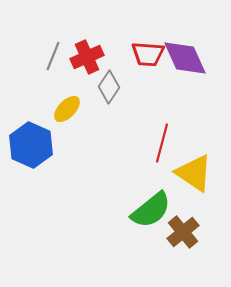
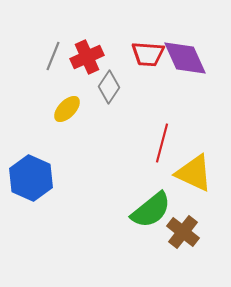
blue hexagon: moved 33 px down
yellow triangle: rotated 9 degrees counterclockwise
brown cross: rotated 12 degrees counterclockwise
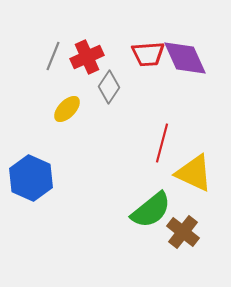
red trapezoid: rotated 8 degrees counterclockwise
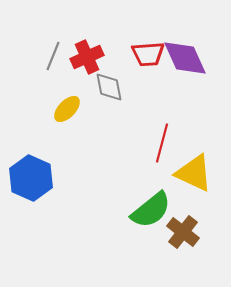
gray diamond: rotated 44 degrees counterclockwise
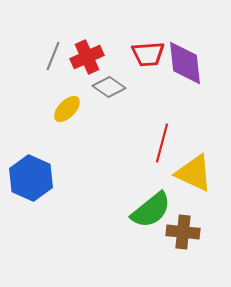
purple diamond: moved 5 px down; rotated 18 degrees clockwise
gray diamond: rotated 44 degrees counterclockwise
brown cross: rotated 32 degrees counterclockwise
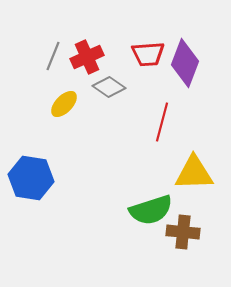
purple diamond: rotated 27 degrees clockwise
yellow ellipse: moved 3 px left, 5 px up
red line: moved 21 px up
yellow triangle: rotated 27 degrees counterclockwise
blue hexagon: rotated 15 degrees counterclockwise
green semicircle: rotated 21 degrees clockwise
